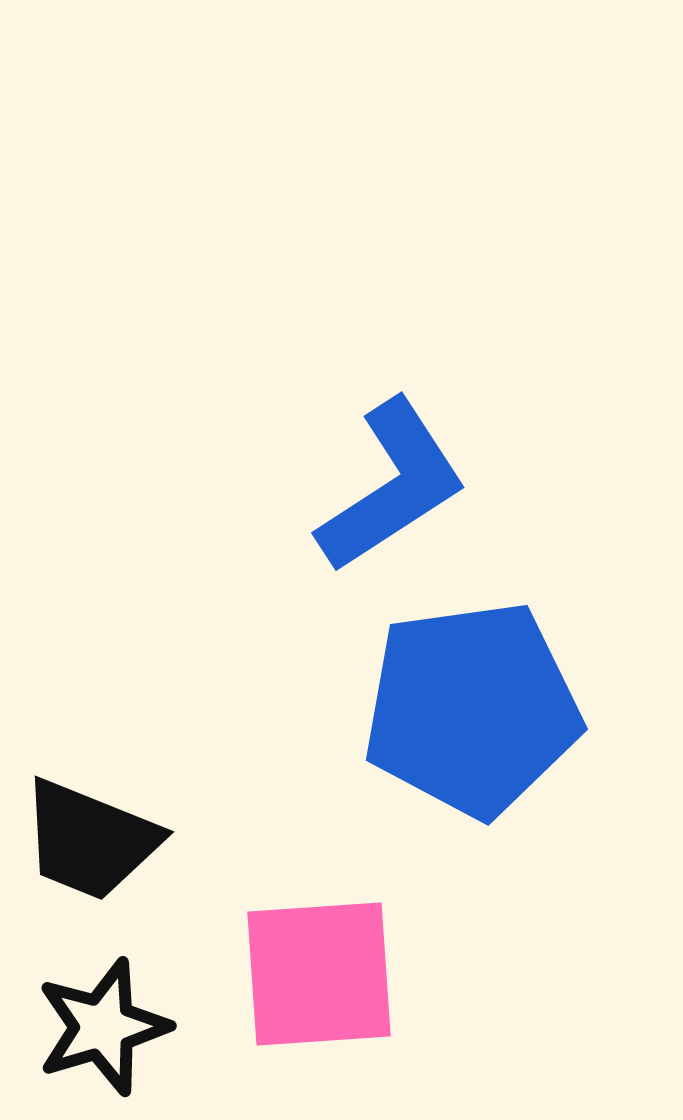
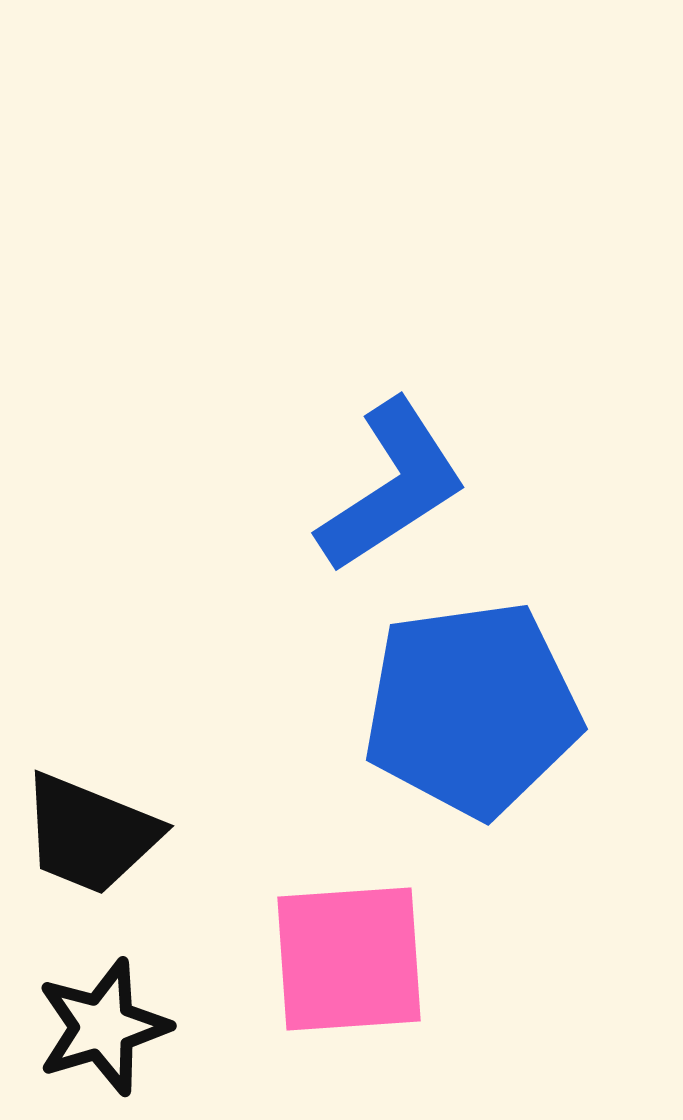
black trapezoid: moved 6 px up
pink square: moved 30 px right, 15 px up
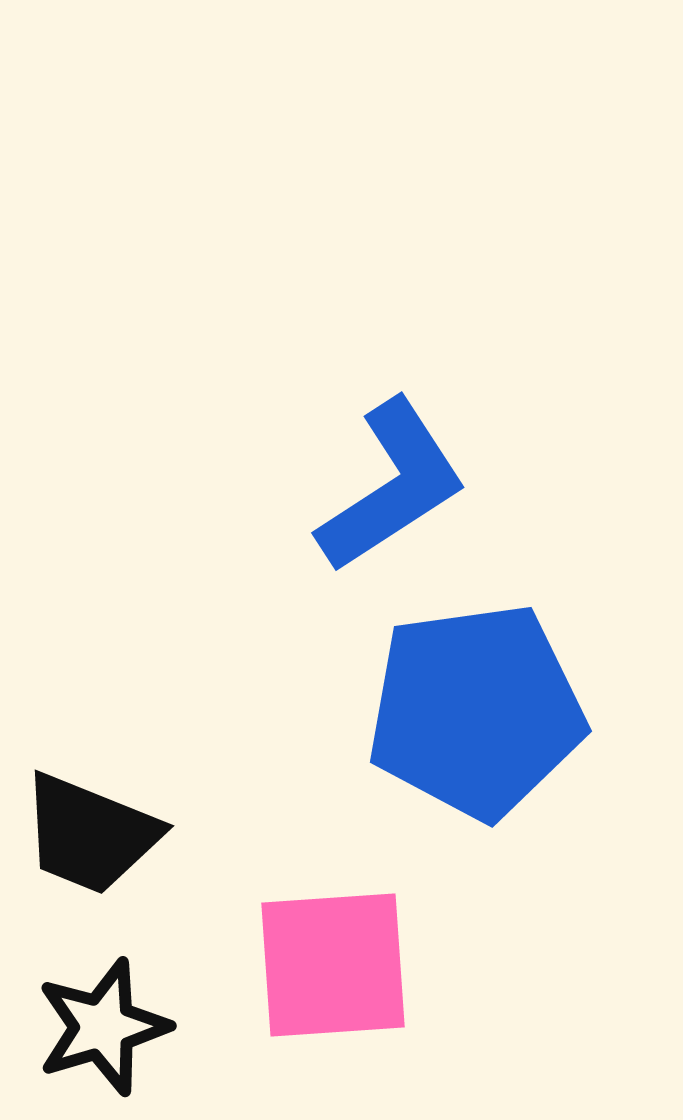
blue pentagon: moved 4 px right, 2 px down
pink square: moved 16 px left, 6 px down
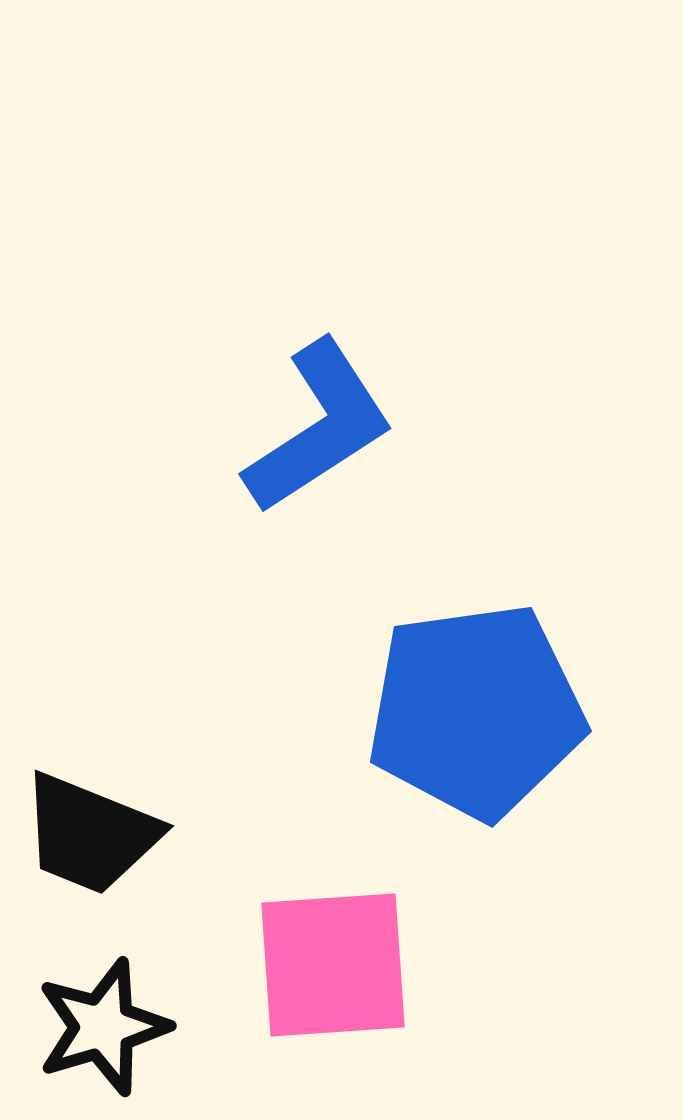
blue L-shape: moved 73 px left, 59 px up
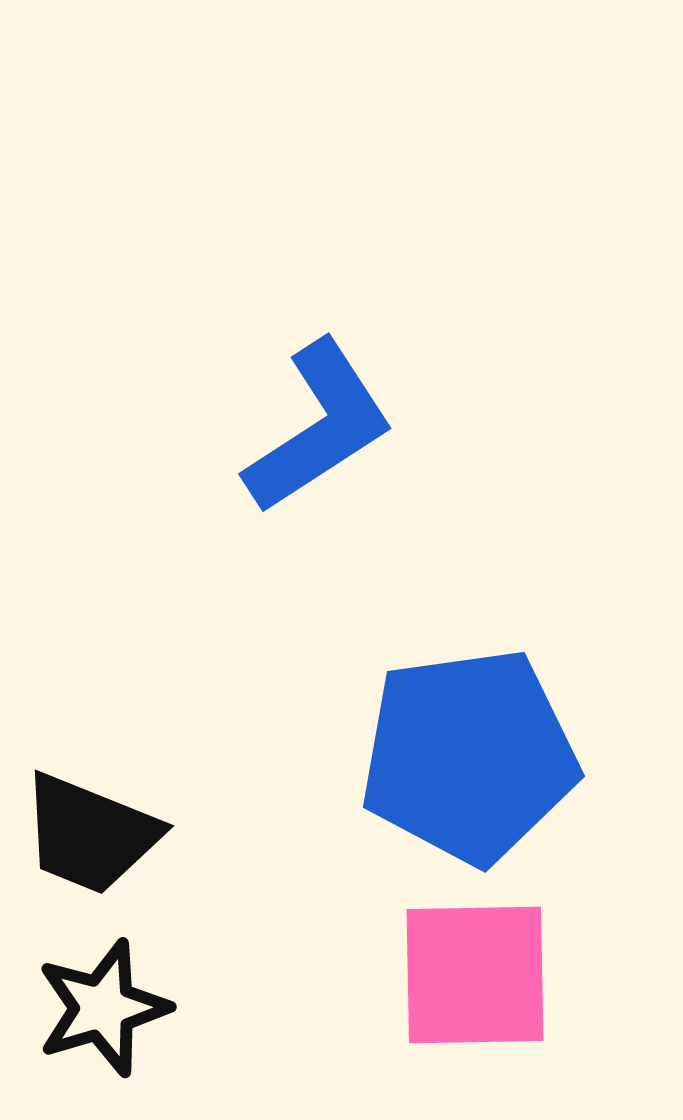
blue pentagon: moved 7 px left, 45 px down
pink square: moved 142 px right, 10 px down; rotated 3 degrees clockwise
black star: moved 19 px up
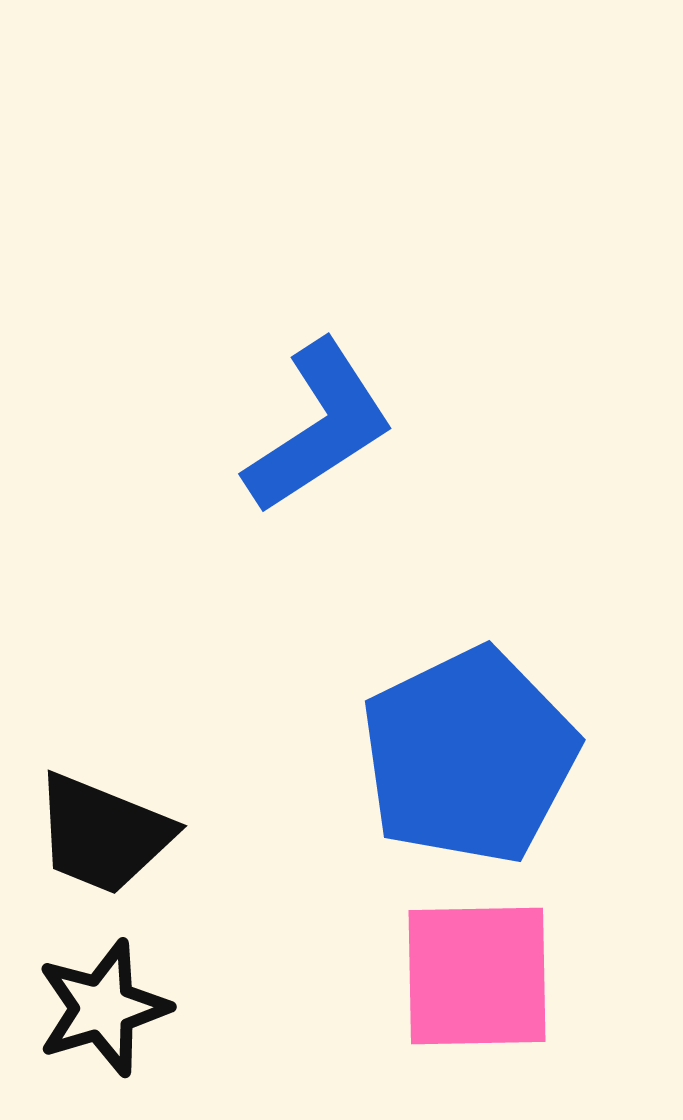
blue pentagon: rotated 18 degrees counterclockwise
black trapezoid: moved 13 px right
pink square: moved 2 px right, 1 px down
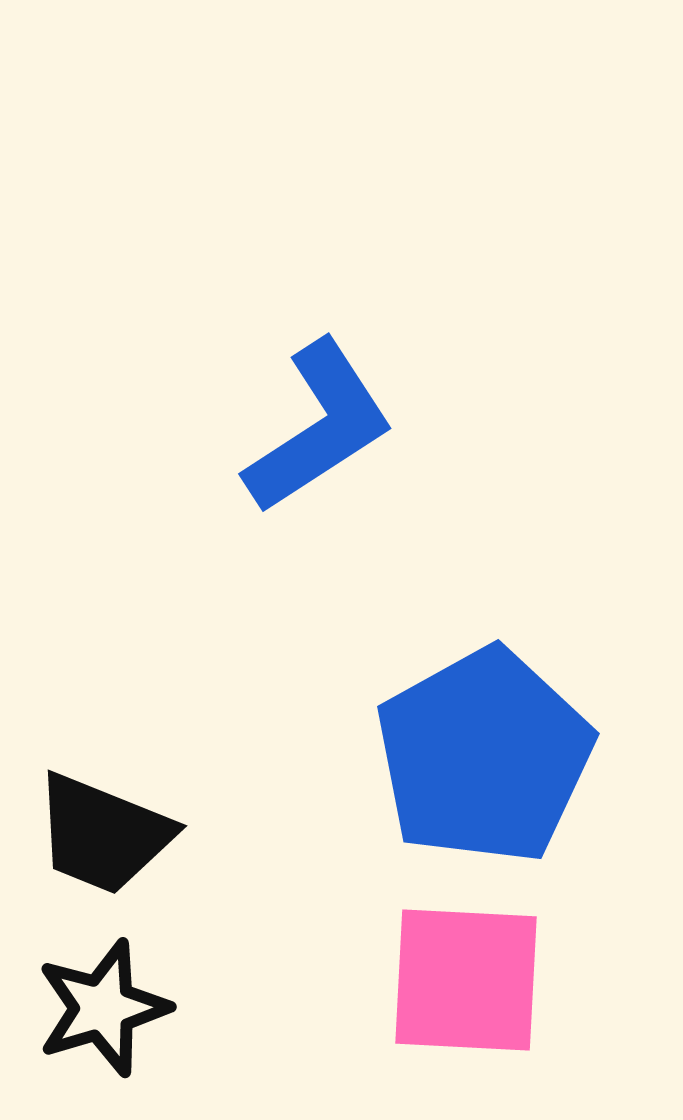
blue pentagon: moved 15 px right; rotated 3 degrees counterclockwise
pink square: moved 11 px left, 4 px down; rotated 4 degrees clockwise
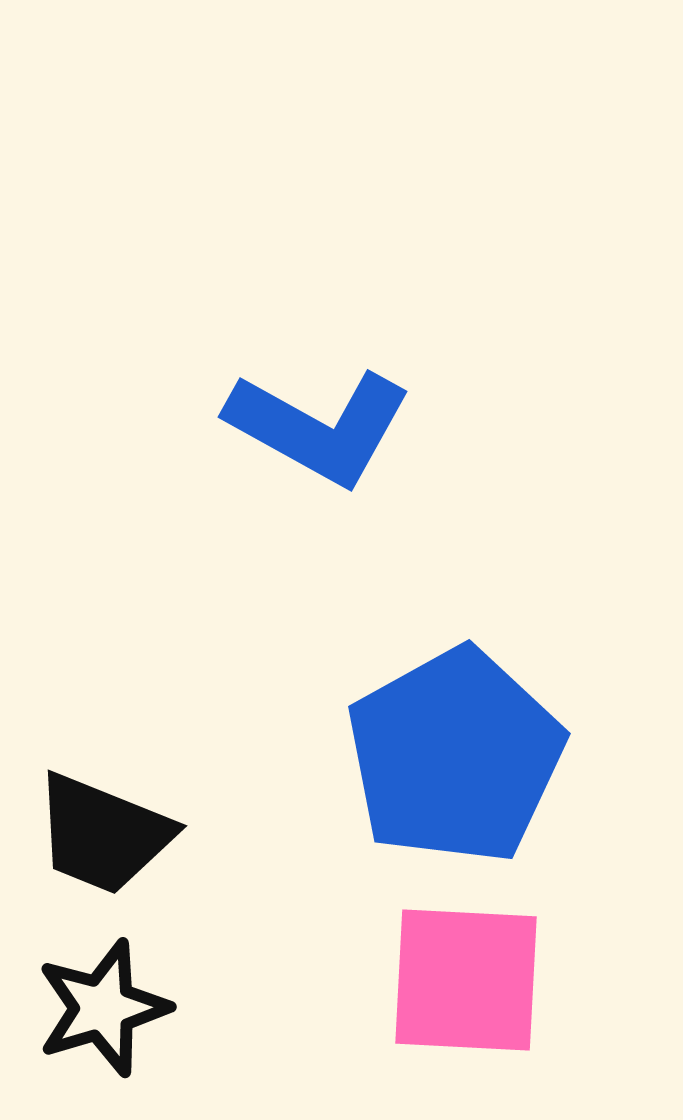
blue L-shape: rotated 62 degrees clockwise
blue pentagon: moved 29 px left
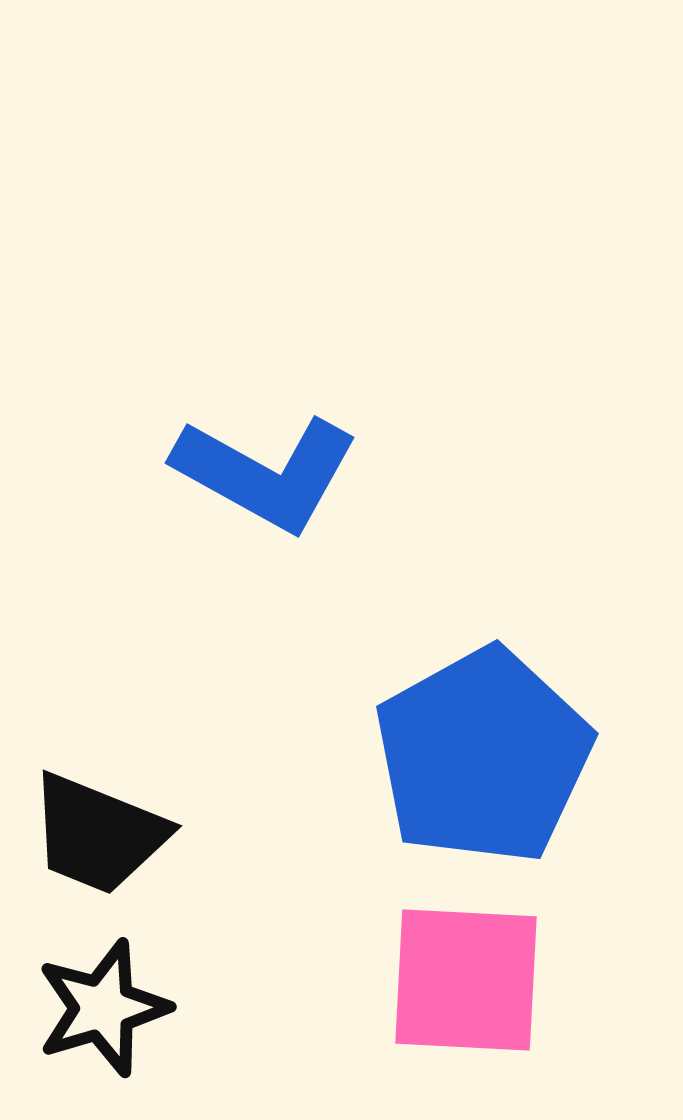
blue L-shape: moved 53 px left, 46 px down
blue pentagon: moved 28 px right
black trapezoid: moved 5 px left
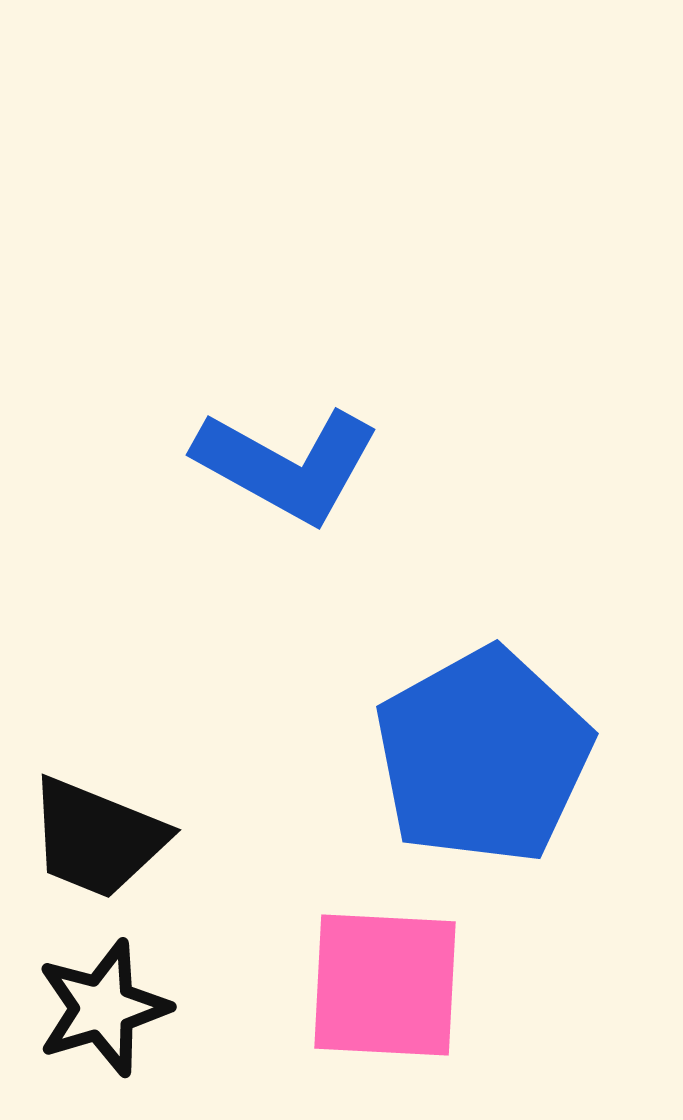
blue L-shape: moved 21 px right, 8 px up
black trapezoid: moved 1 px left, 4 px down
pink square: moved 81 px left, 5 px down
